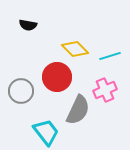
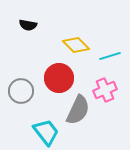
yellow diamond: moved 1 px right, 4 px up
red circle: moved 2 px right, 1 px down
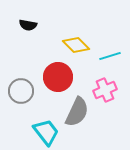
red circle: moved 1 px left, 1 px up
gray semicircle: moved 1 px left, 2 px down
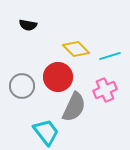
yellow diamond: moved 4 px down
gray circle: moved 1 px right, 5 px up
gray semicircle: moved 3 px left, 5 px up
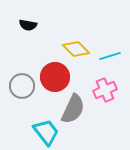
red circle: moved 3 px left
gray semicircle: moved 1 px left, 2 px down
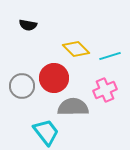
red circle: moved 1 px left, 1 px down
gray semicircle: moved 2 px up; rotated 116 degrees counterclockwise
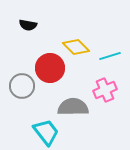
yellow diamond: moved 2 px up
red circle: moved 4 px left, 10 px up
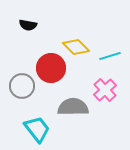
red circle: moved 1 px right
pink cross: rotated 20 degrees counterclockwise
cyan trapezoid: moved 9 px left, 3 px up
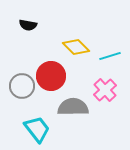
red circle: moved 8 px down
